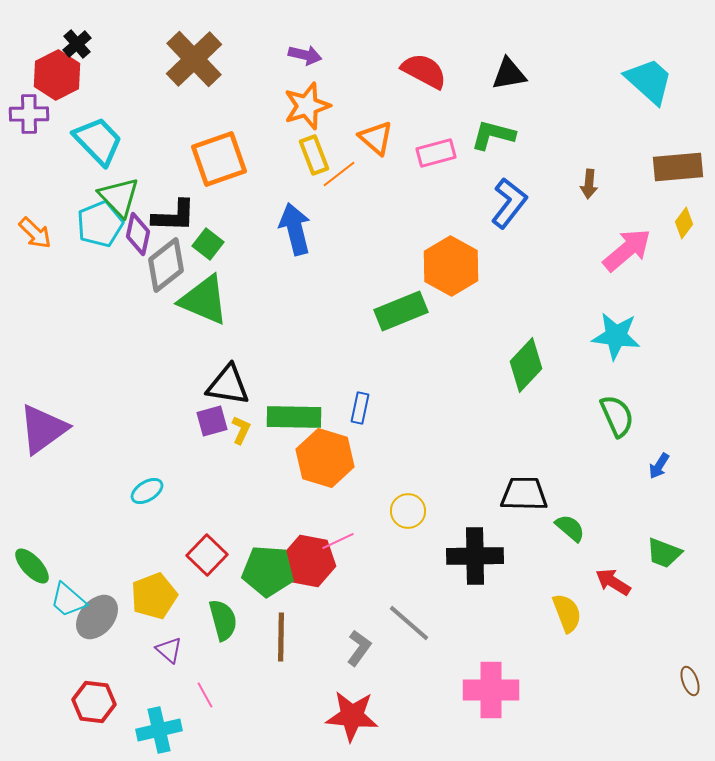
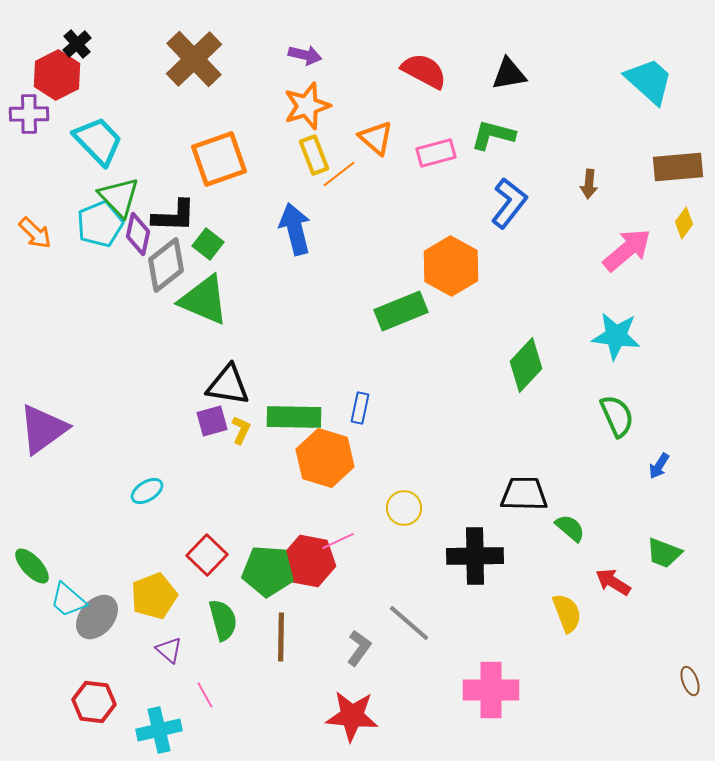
yellow circle at (408, 511): moved 4 px left, 3 px up
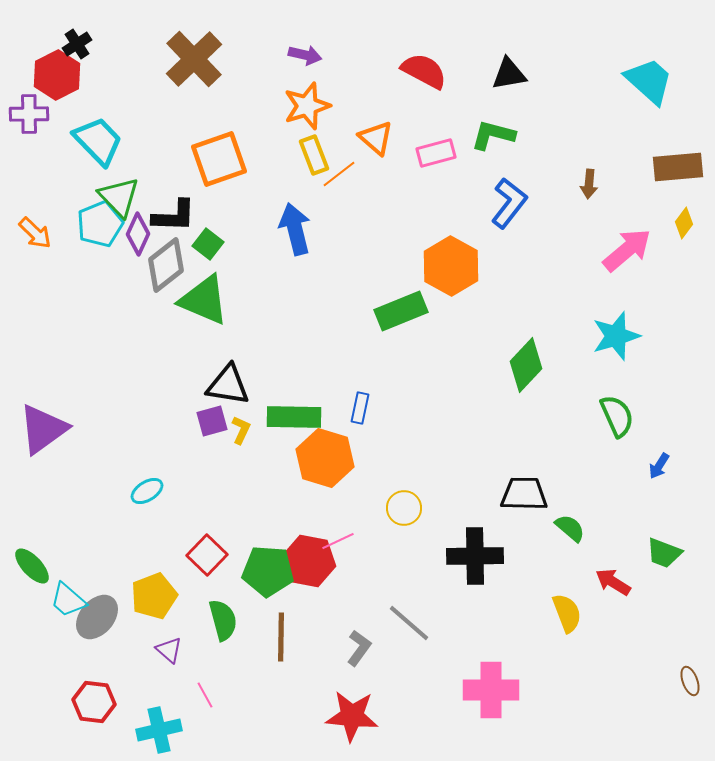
black cross at (77, 44): rotated 8 degrees clockwise
purple diamond at (138, 234): rotated 12 degrees clockwise
cyan star at (616, 336): rotated 24 degrees counterclockwise
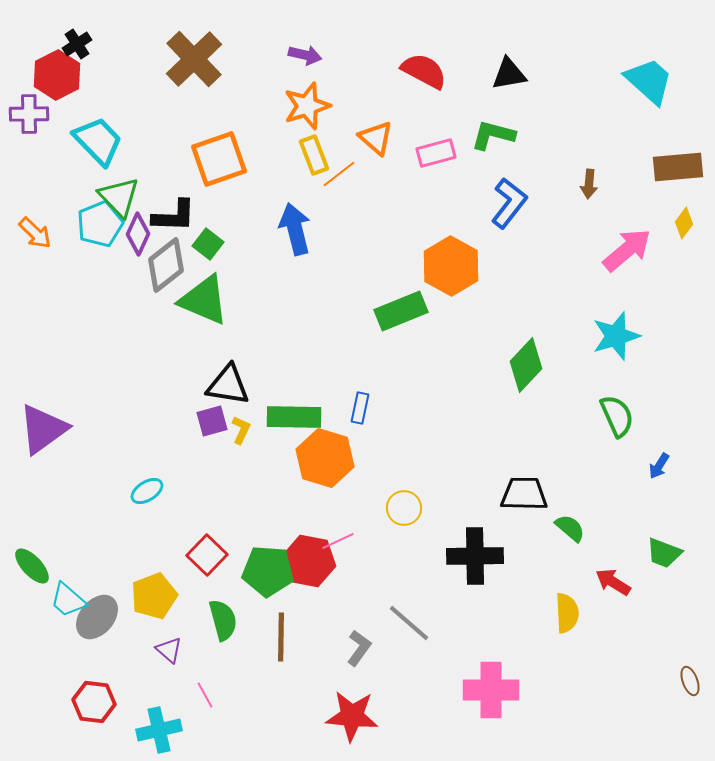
yellow semicircle at (567, 613): rotated 18 degrees clockwise
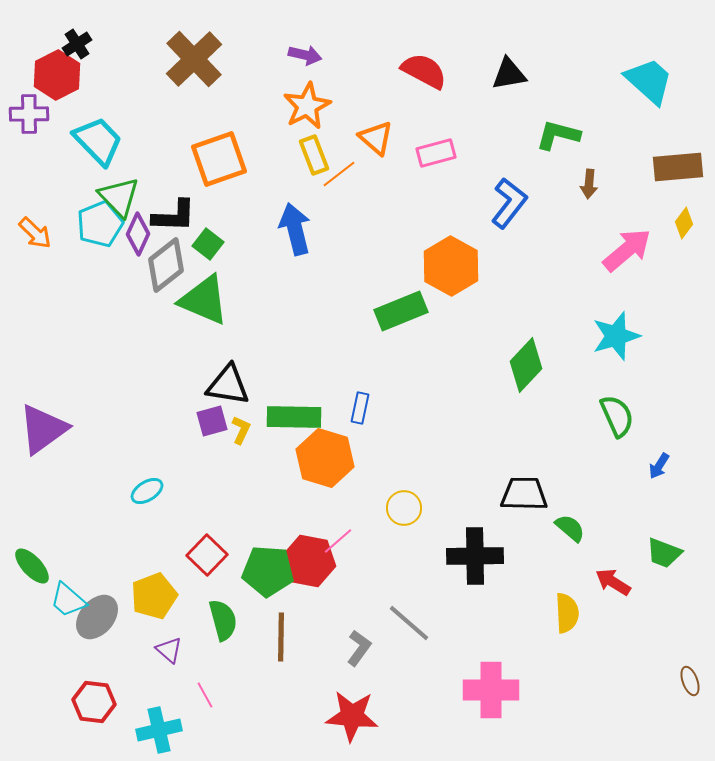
orange star at (307, 106): rotated 9 degrees counterclockwise
green L-shape at (493, 135): moved 65 px right
pink line at (338, 541): rotated 16 degrees counterclockwise
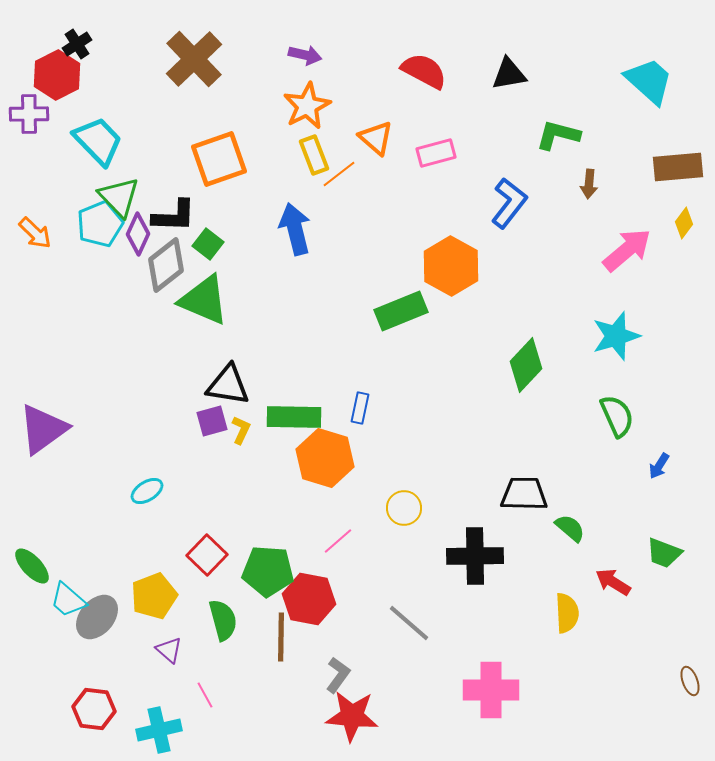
red hexagon at (309, 561): moved 38 px down
gray L-shape at (359, 648): moved 21 px left, 27 px down
red hexagon at (94, 702): moved 7 px down
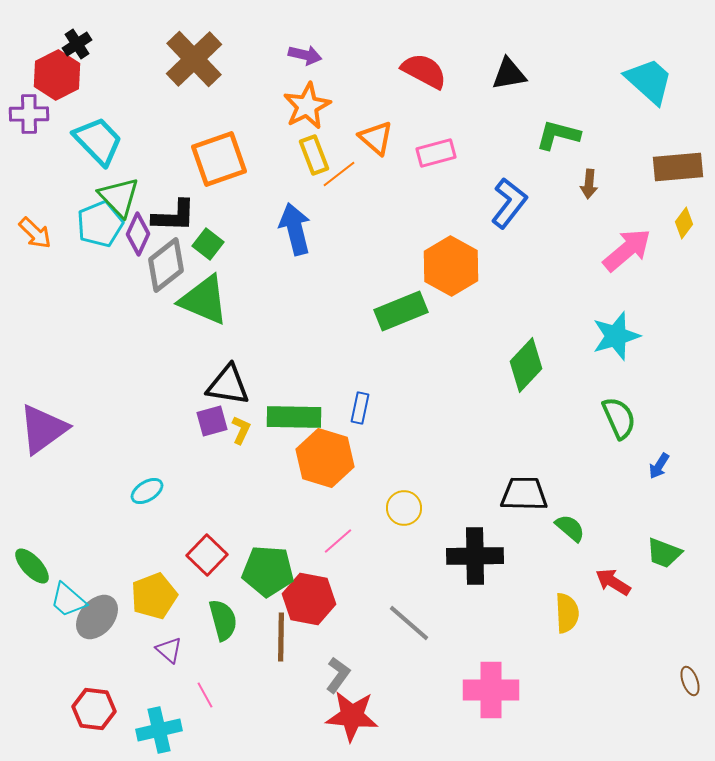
green semicircle at (617, 416): moved 2 px right, 2 px down
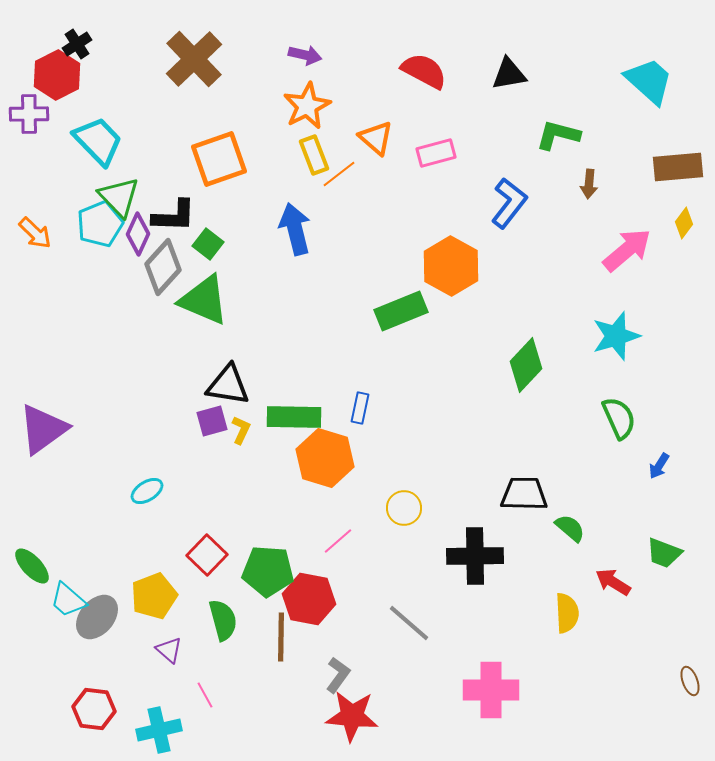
gray diamond at (166, 265): moved 3 px left, 2 px down; rotated 10 degrees counterclockwise
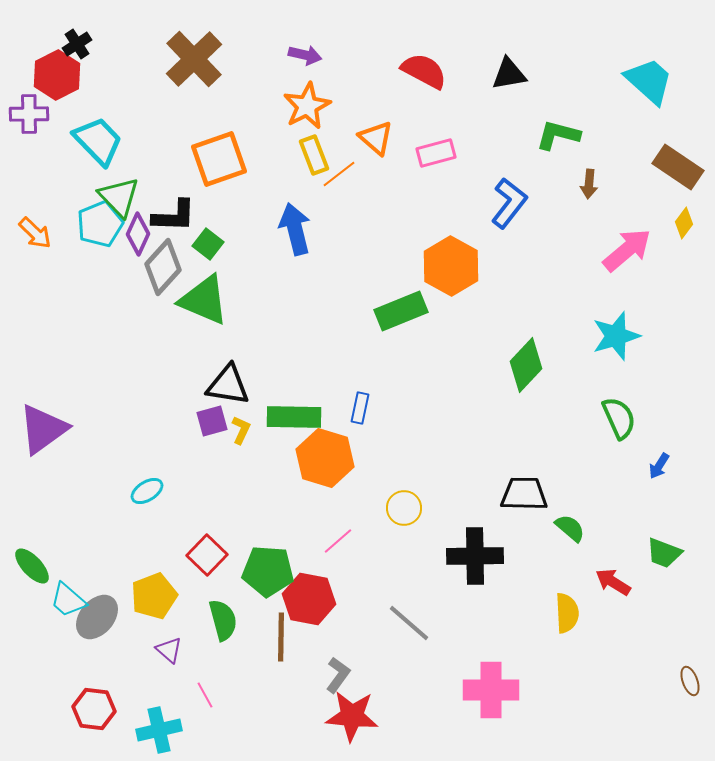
brown rectangle at (678, 167): rotated 39 degrees clockwise
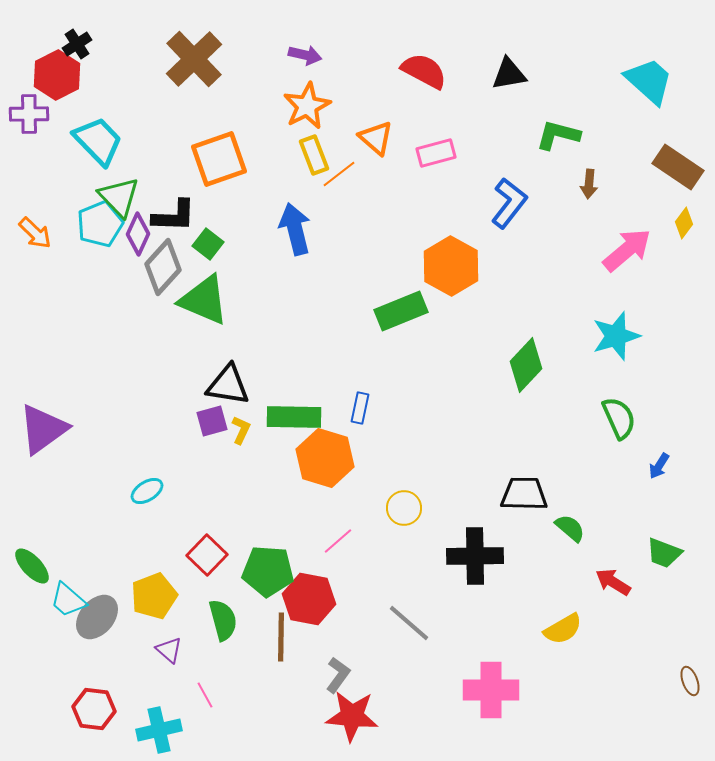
yellow semicircle at (567, 613): moved 4 px left, 16 px down; rotated 63 degrees clockwise
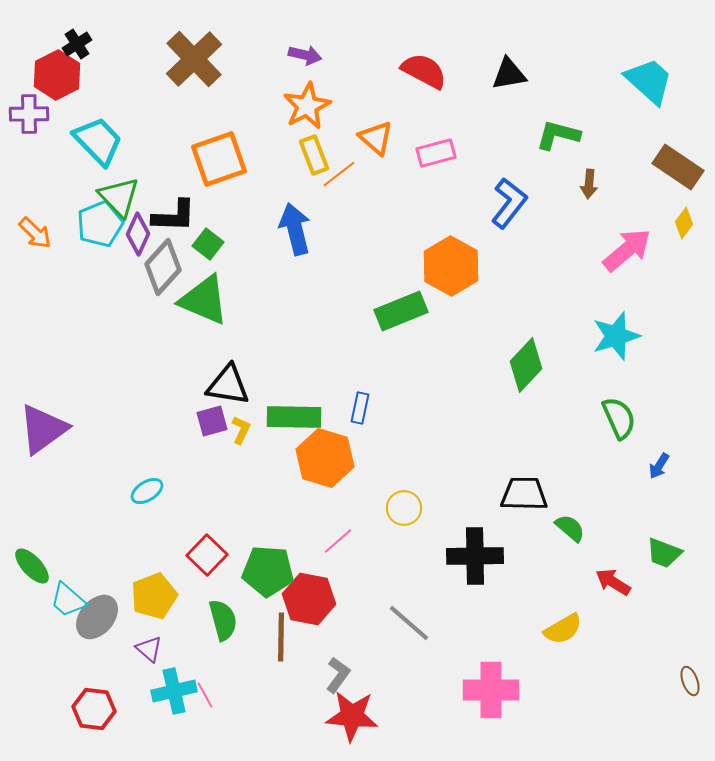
purple triangle at (169, 650): moved 20 px left, 1 px up
cyan cross at (159, 730): moved 15 px right, 39 px up
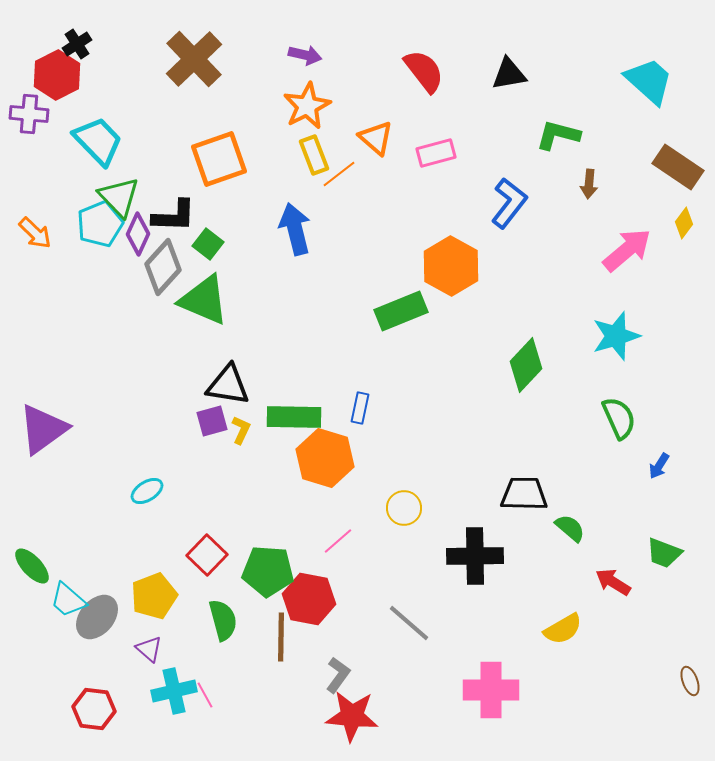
red semicircle at (424, 71): rotated 24 degrees clockwise
purple cross at (29, 114): rotated 6 degrees clockwise
